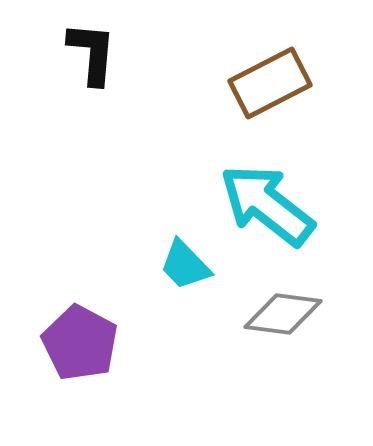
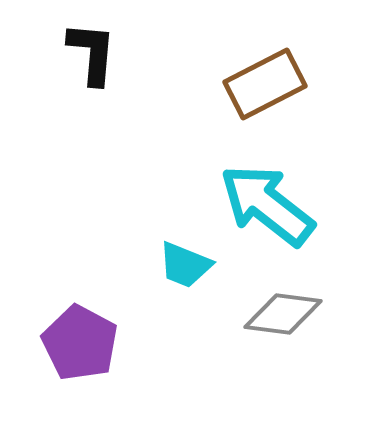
brown rectangle: moved 5 px left, 1 px down
cyan trapezoid: rotated 24 degrees counterclockwise
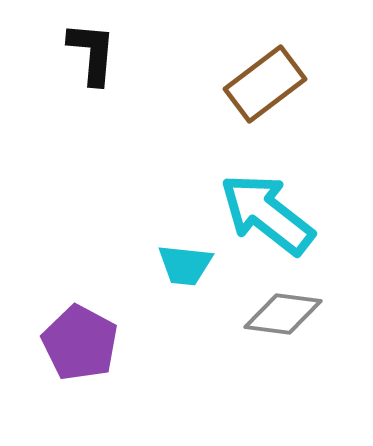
brown rectangle: rotated 10 degrees counterclockwise
cyan arrow: moved 9 px down
cyan trapezoid: rotated 16 degrees counterclockwise
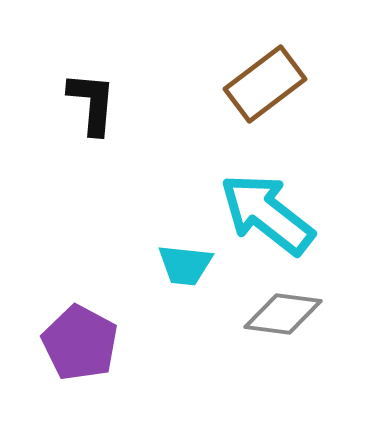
black L-shape: moved 50 px down
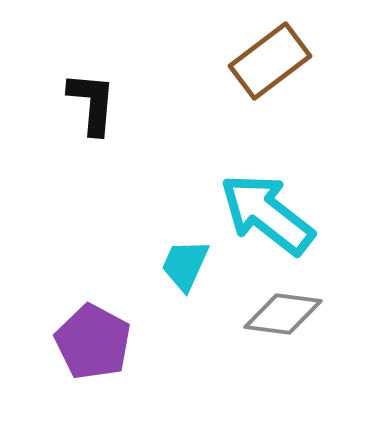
brown rectangle: moved 5 px right, 23 px up
cyan trapezoid: rotated 108 degrees clockwise
purple pentagon: moved 13 px right, 1 px up
